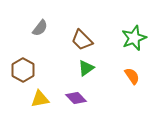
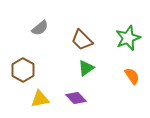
gray semicircle: rotated 12 degrees clockwise
green star: moved 6 px left
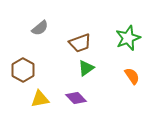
brown trapezoid: moved 2 px left, 3 px down; rotated 65 degrees counterclockwise
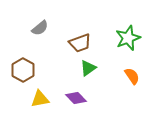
green triangle: moved 2 px right
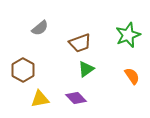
green star: moved 3 px up
green triangle: moved 2 px left, 1 px down
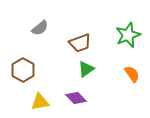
orange semicircle: moved 2 px up
yellow triangle: moved 3 px down
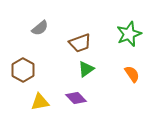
green star: moved 1 px right, 1 px up
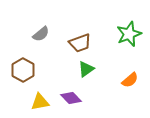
gray semicircle: moved 1 px right, 6 px down
orange semicircle: moved 2 px left, 6 px down; rotated 84 degrees clockwise
purple diamond: moved 5 px left
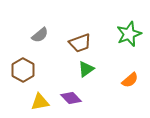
gray semicircle: moved 1 px left, 1 px down
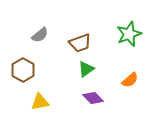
purple diamond: moved 22 px right
